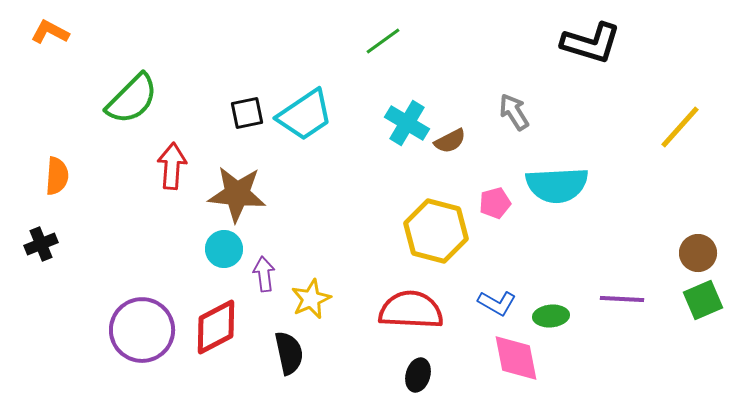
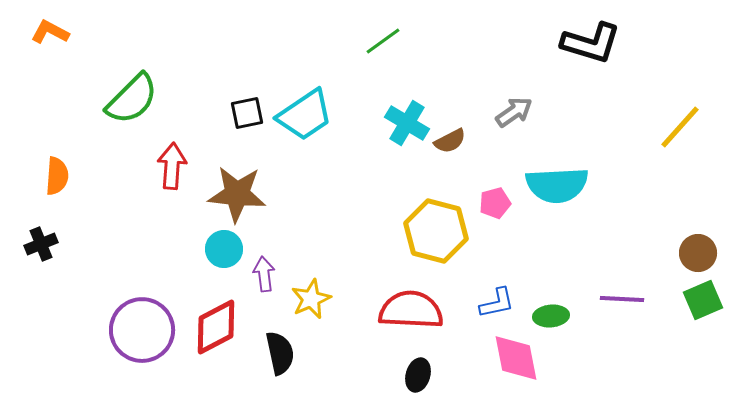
gray arrow: rotated 87 degrees clockwise
blue L-shape: rotated 42 degrees counterclockwise
black semicircle: moved 9 px left
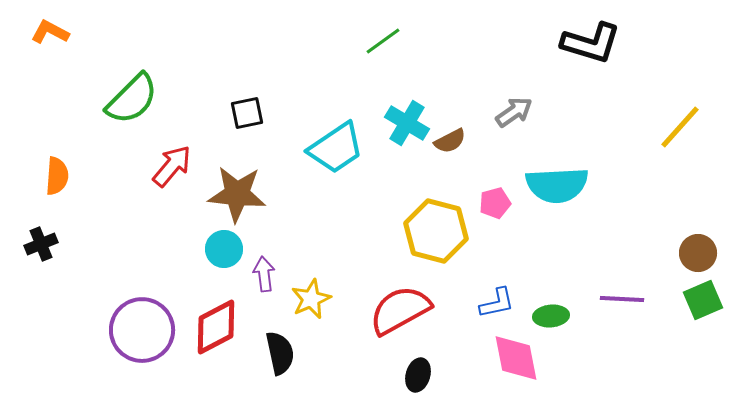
cyan trapezoid: moved 31 px right, 33 px down
red arrow: rotated 36 degrees clockwise
red semicircle: moved 11 px left; rotated 32 degrees counterclockwise
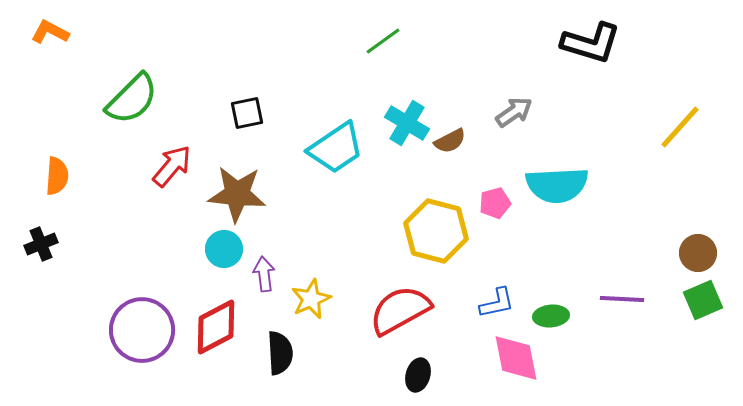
black semicircle: rotated 9 degrees clockwise
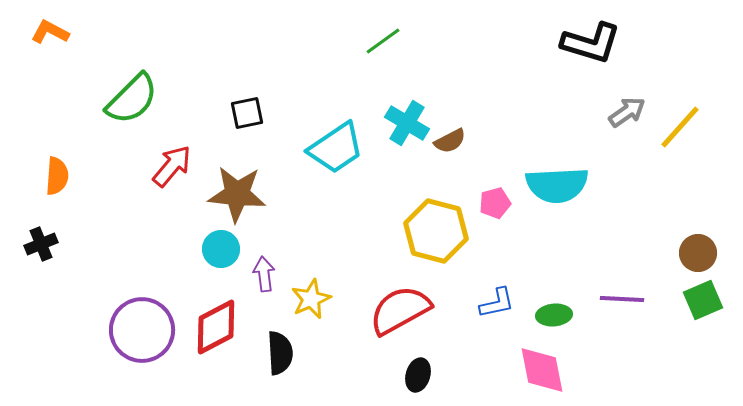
gray arrow: moved 113 px right
cyan circle: moved 3 px left
green ellipse: moved 3 px right, 1 px up
pink diamond: moved 26 px right, 12 px down
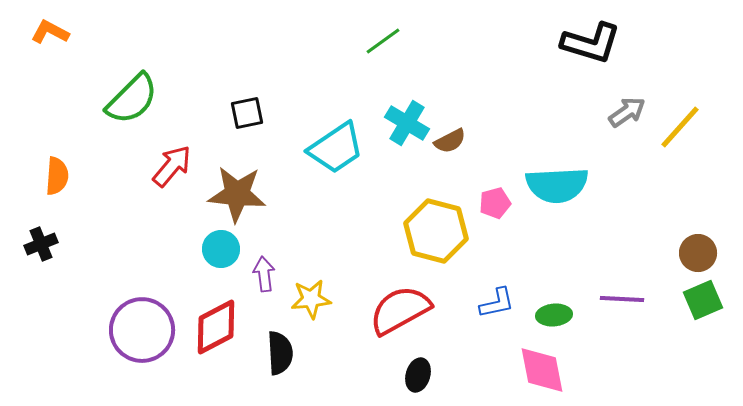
yellow star: rotated 18 degrees clockwise
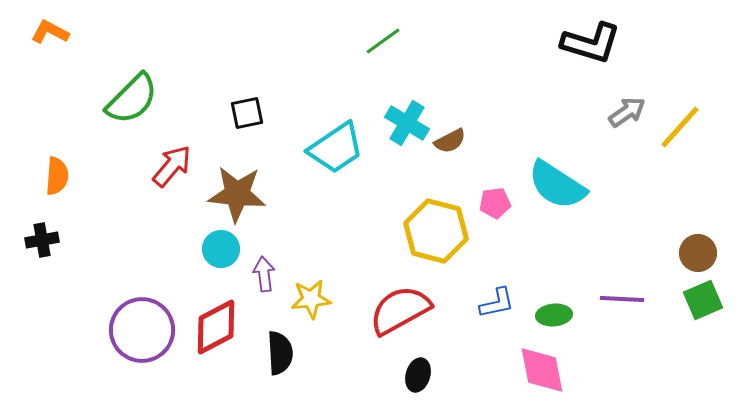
cyan semicircle: rotated 36 degrees clockwise
pink pentagon: rotated 8 degrees clockwise
black cross: moved 1 px right, 4 px up; rotated 12 degrees clockwise
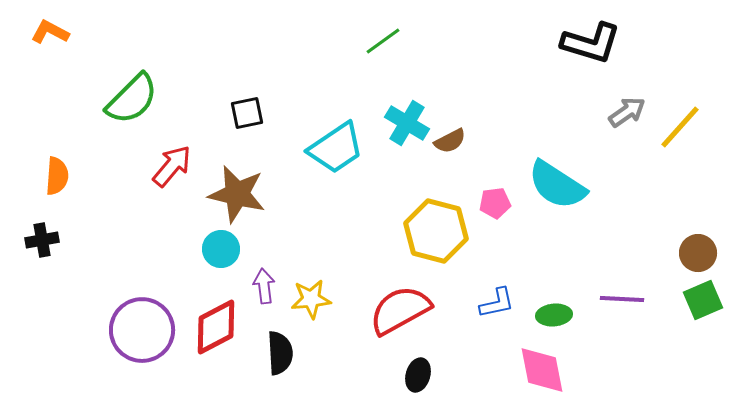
brown star: rotated 8 degrees clockwise
purple arrow: moved 12 px down
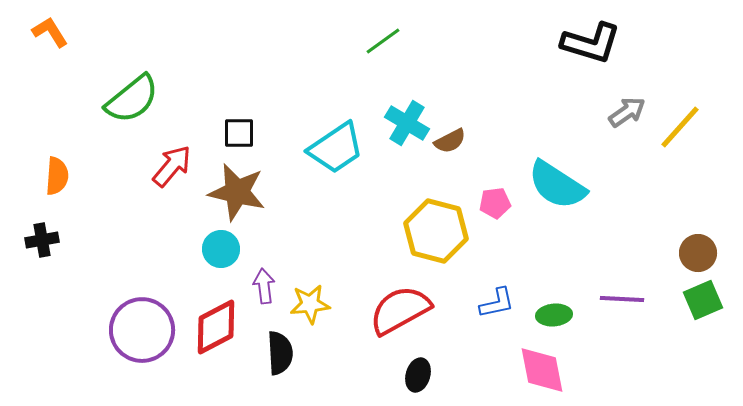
orange L-shape: rotated 30 degrees clockwise
green semicircle: rotated 6 degrees clockwise
black square: moved 8 px left, 20 px down; rotated 12 degrees clockwise
brown star: moved 2 px up
yellow star: moved 1 px left, 5 px down
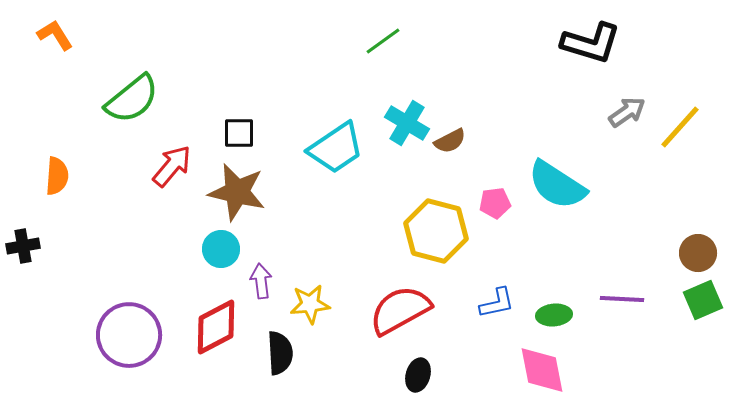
orange L-shape: moved 5 px right, 3 px down
black cross: moved 19 px left, 6 px down
purple arrow: moved 3 px left, 5 px up
purple circle: moved 13 px left, 5 px down
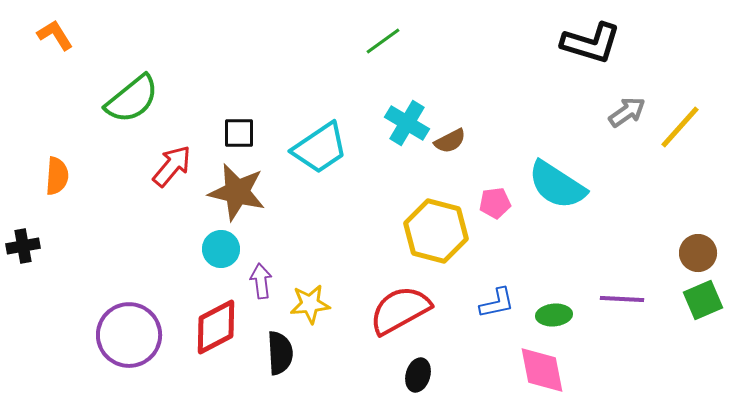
cyan trapezoid: moved 16 px left
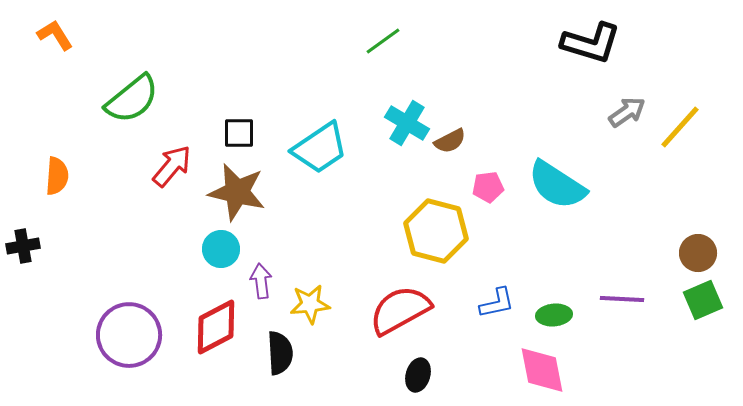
pink pentagon: moved 7 px left, 16 px up
